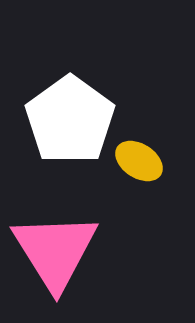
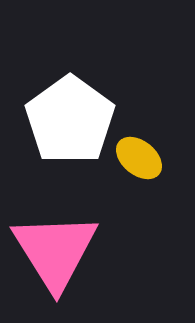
yellow ellipse: moved 3 px up; rotated 6 degrees clockwise
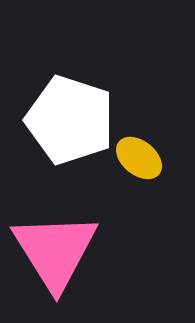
white pentagon: rotated 18 degrees counterclockwise
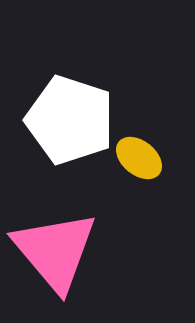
pink triangle: rotated 8 degrees counterclockwise
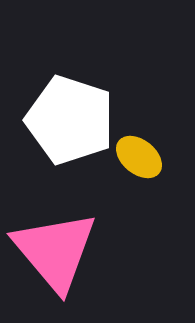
yellow ellipse: moved 1 px up
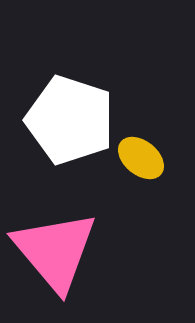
yellow ellipse: moved 2 px right, 1 px down
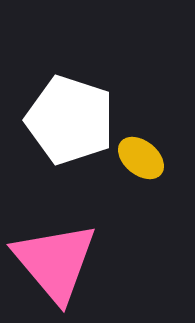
pink triangle: moved 11 px down
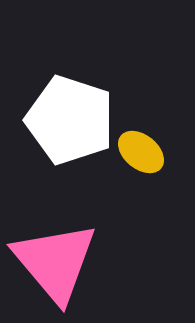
yellow ellipse: moved 6 px up
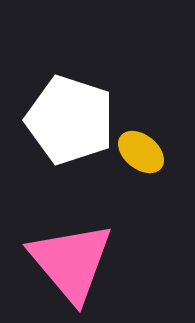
pink triangle: moved 16 px right
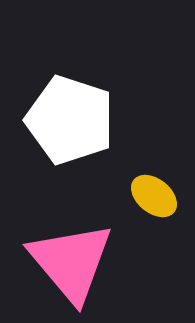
yellow ellipse: moved 13 px right, 44 px down
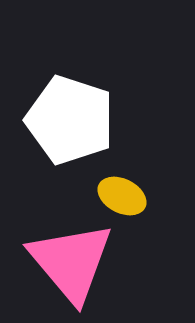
yellow ellipse: moved 32 px left; rotated 12 degrees counterclockwise
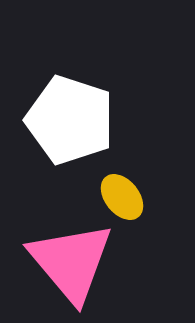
yellow ellipse: moved 1 px down; rotated 24 degrees clockwise
